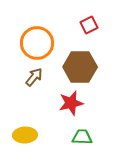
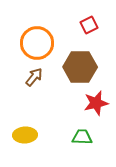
red star: moved 25 px right
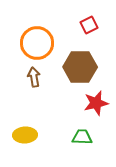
brown arrow: rotated 48 degrees counterclockwise
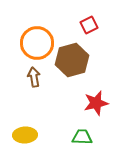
brown hexagon: moved 8 px left, 7 px up; rotated 16 degrees counterclockwise
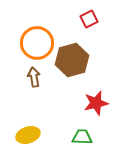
red square: moved 6 px up
yellow ellipse: moved 3 px right; rotated 15 degrees counterclockwise
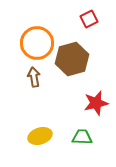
brown hexagon: moved 1 px up
yellow ellipse: moved 12 px right, 1 px down
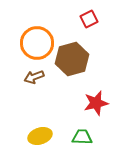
brown arrow: rotated 102 degrees counterclockwise
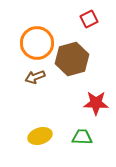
brown arrow: moved 1 px right
red star: rotated 15 degrees clockwise
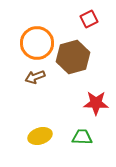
brown hexagon: moved 1 px right, 2 px up
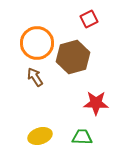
brown arrow: rotated 78 degrees clockwise
